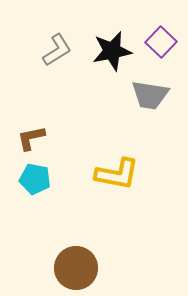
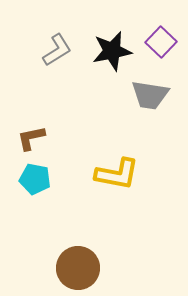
brown circle: moved 2 px right
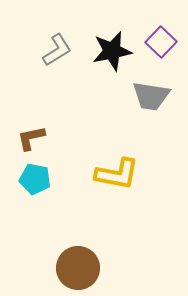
gray trapezoid: moved 1 px right, 1 px down
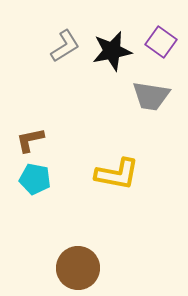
purple square: rotated 8 degrees counterclockwise
gray L-shape: moved 8 px right, 4 px up
brown L-shape: moved 1 px left, 2 px down
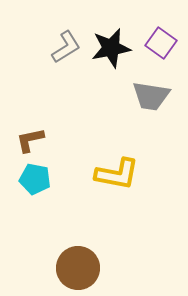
purple square: moved 1 px down
gray L-shape: moved 1 px right, 1 px down
black star: moved 1 px left, 3 px up
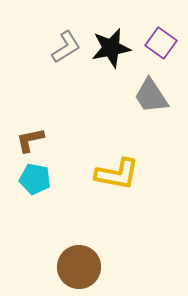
gray trapezoid: rotated 48 degrees clockwise
brown circle: moved 1 px right, 1 px up
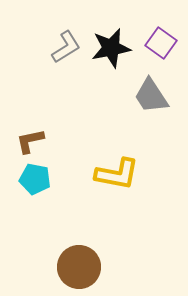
brown L-shape: moved 1 px down
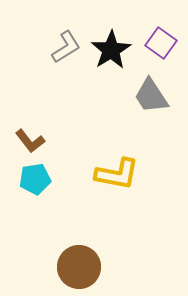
black star: moved 2 px down; rotated 21 degrees counterclockwise
brown L-shape: rotated 116 degrees counterclockwise
cyan pentagon: rotated 20 degrees counterclockwise
